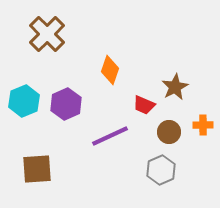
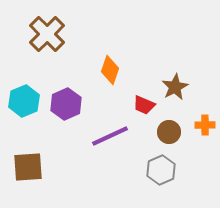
orange cross: moved 2 px right
brown square: moved 9 px left, 2 px up
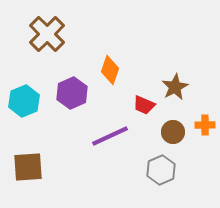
purple hexagon: moved 6 px right, 11 px up
brown circle: moved 4 px right
